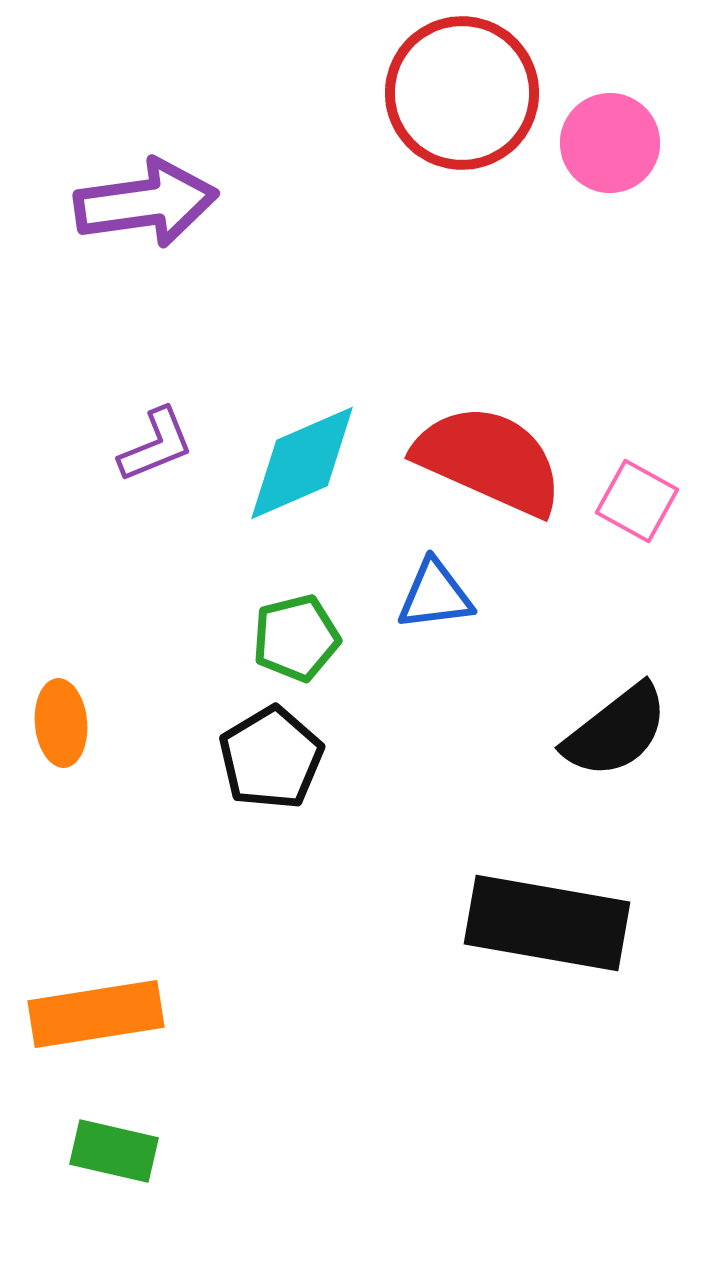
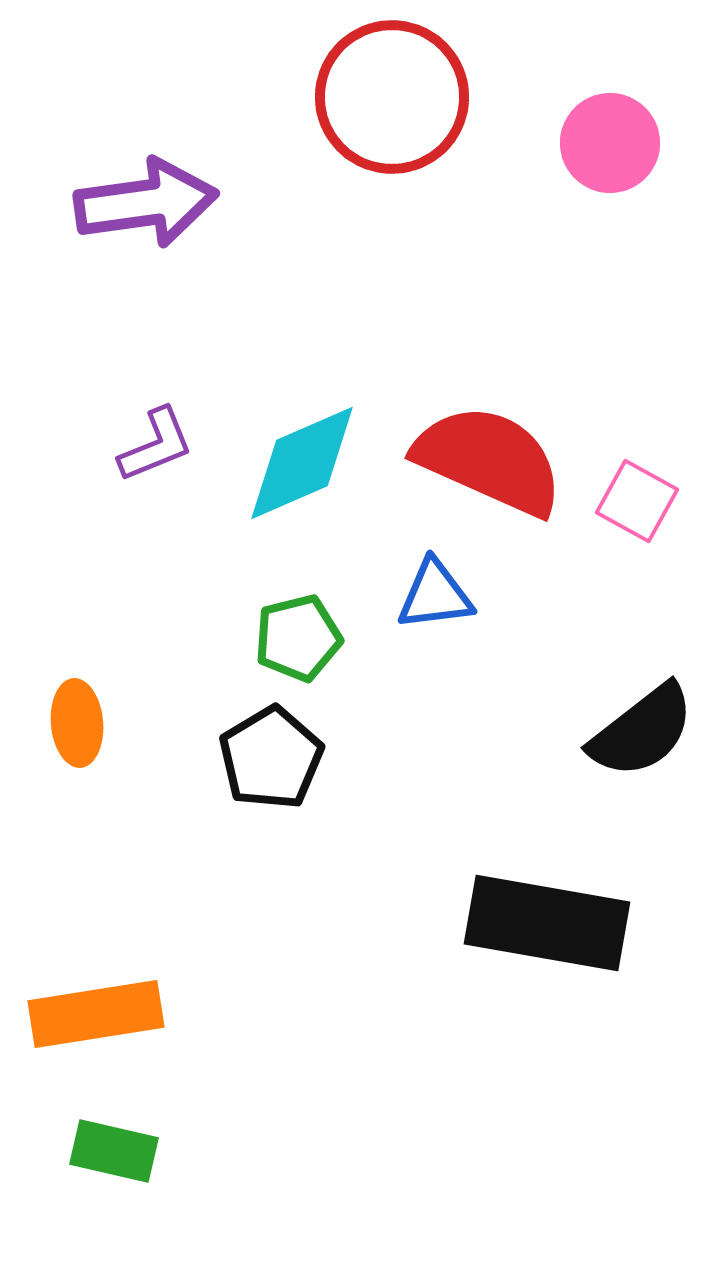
red circle: moved 70 px left, 4 px down
green pentagon: moved 2 px right
orange ellipse: moved 16 px right
black semicircle: moved 26 px right
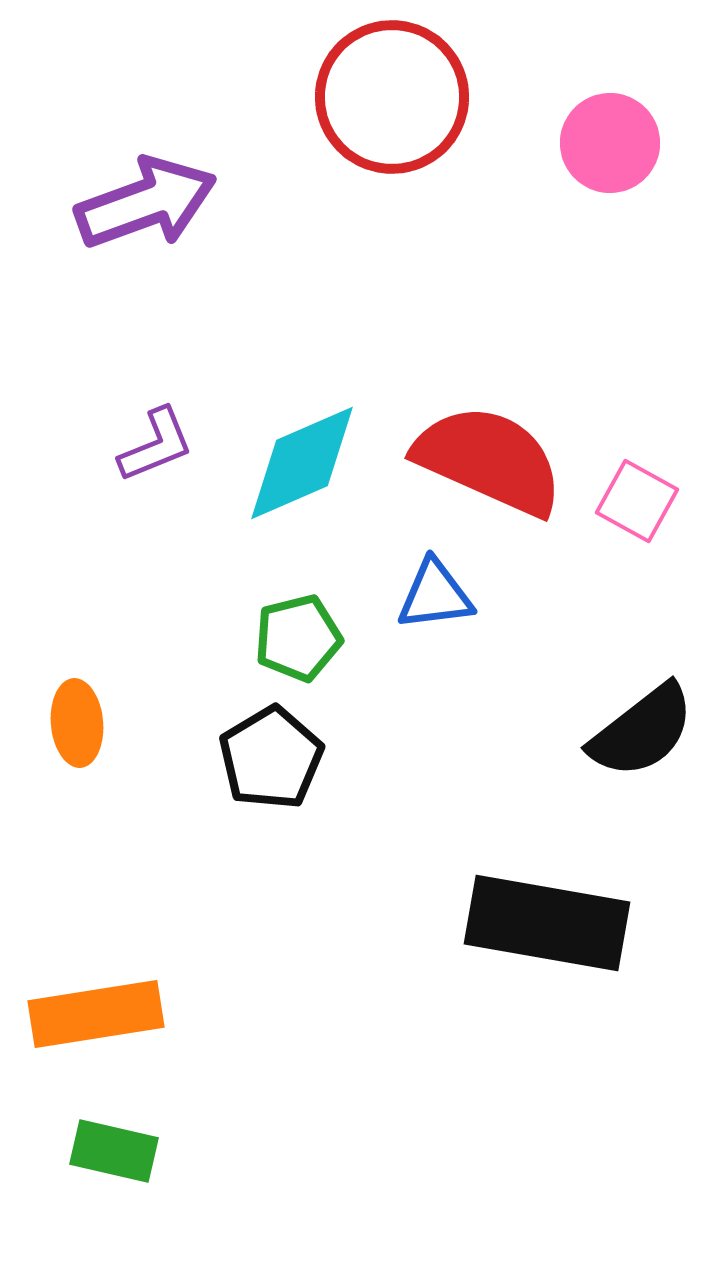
purple arrow: rotated 12 degrees counterclockwise
